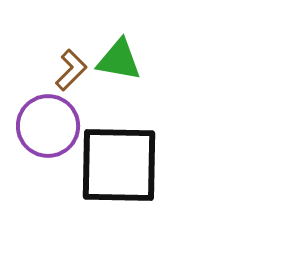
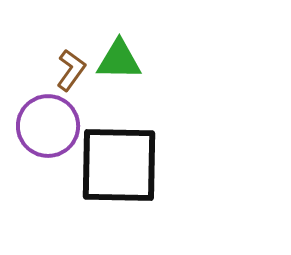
green triangle: rotated 9 degrees counterclockwise
brown L-shape: rotated 9 degrees counterclockwise
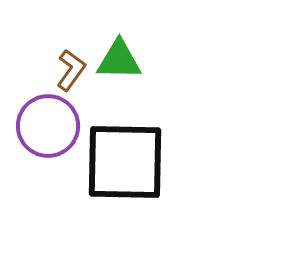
black square: moved 6 px right, 3 px up
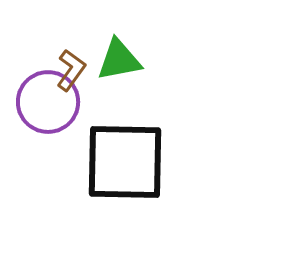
green triangle: rotated 12 degrees counterclockwise
purple circle: moved 24 px up
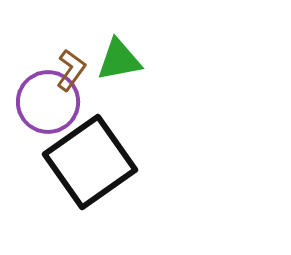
black square: moved 35 px left; rotated 36 degrees counterclockwise
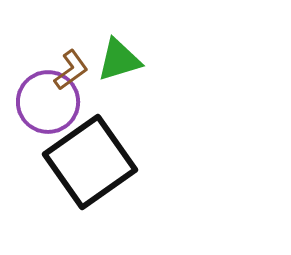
green triangle: rotated 6 degrees counterclockwise
brown L-shape: rotated 18 degrees clockwise
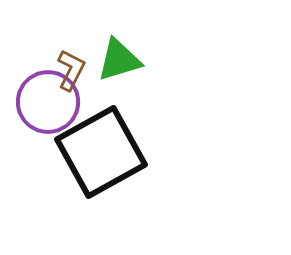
brown L-shape: rotated 27 degrees counterclockwise
black square: moved 11 px right, 10 px up; rotated 6 degrees clockwise
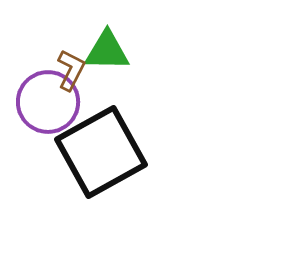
green triangle: moved 12 px left, 9 px up; rotated 18 degrees clockwise
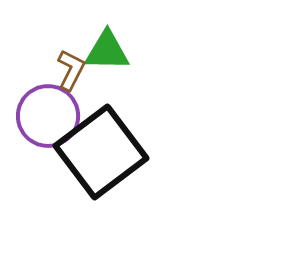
purple circle: moved 14 px down
black square: rotated 8 degrees counterclockwise
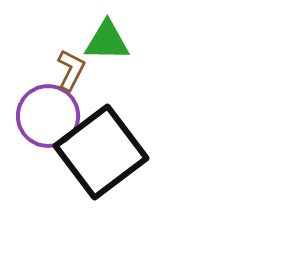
green triangle: moved 10 px up
